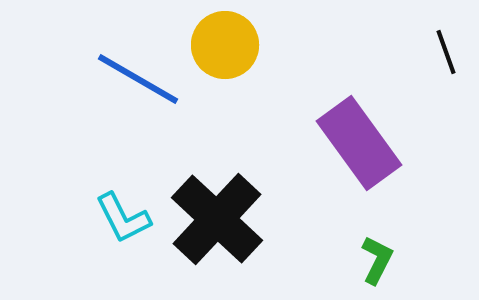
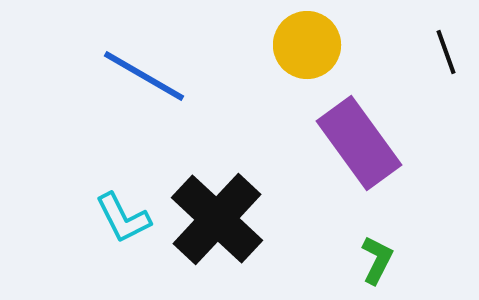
yellow circle: moved 82 px right
blue line: moved 6 px right, 3 px up
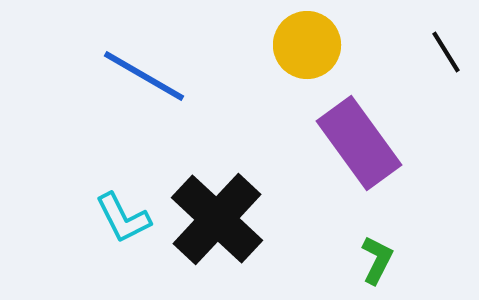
black line: rotated 12 degrees counterclockwise
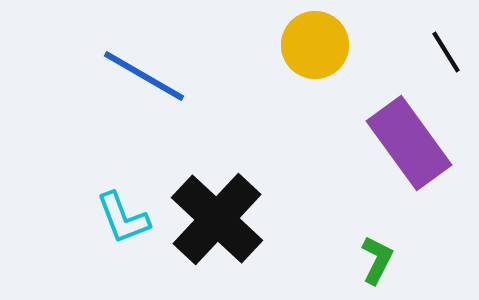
yellow circle: moved 8 px right
purple rectangle: moved 50 px right
cyan L-shape: rotated 6 degrees clockwise
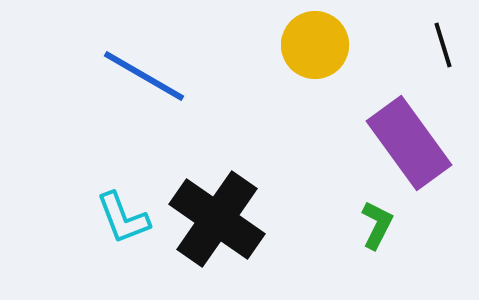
black line: moved 3 px left, 7 px up; rotated 15 degrees clockwise
black cross: rotated 8 degrees counterclockwise
green L-shape: moved 35 px up
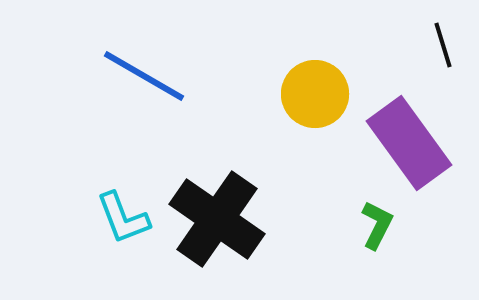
yellow circle: moved 49 px down
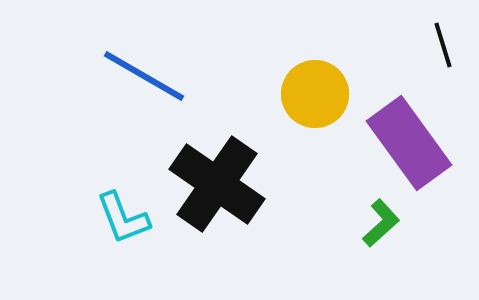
black cross: moved 35 px up
green L-shape: moved 4 px right, 2 px up; rotated 21 degrees clockwise
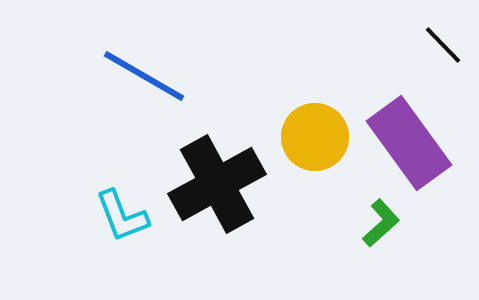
black line: rotated 27 degrees counterclockwise
yellow circle: moved 43 px down
black cross: rotated 26 degrees clockwise
cyan L-shape: moved 1 px left, 2 px up
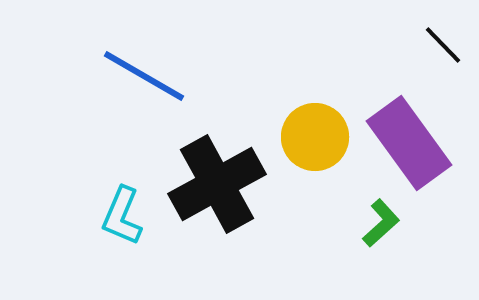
cyan L-shape: rotated 44 degrees clockwise
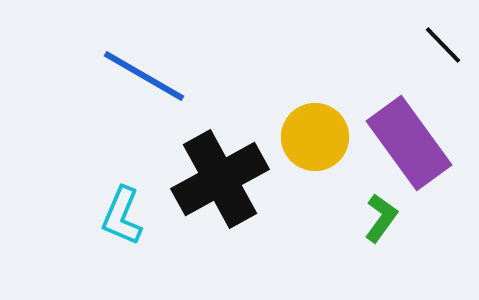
black cross: moved 3 px right, 5 px up
green L-shape: moved 5 px up; rotated 12 degrees counterclockwise
